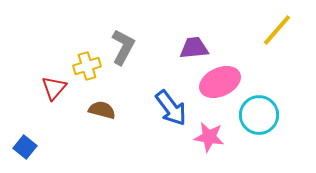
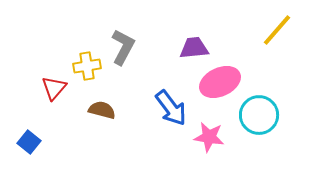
yellow cross: rotated 8 degrees clockwise
blue square: moved 4 px right, 5 px up
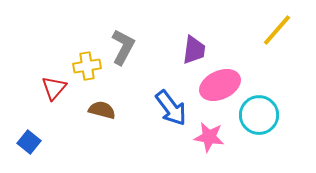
purple trapezoid: moved 2 px down; rotated 104 degrees clockwise
pink ellipse: moved 3 px down
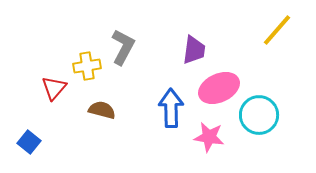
pink ellipse: moved 1 px left, 3 px down
blue arrow: rotated 144 degrees counterclockwise
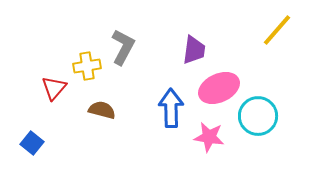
cyan circle: moved 1 px left, 1 px down
blue square: moved 3 px right, 1 px down
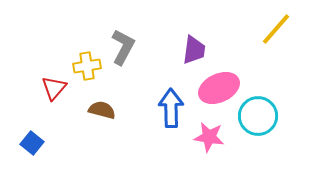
yellow line: moved 1 px left, 1 px up
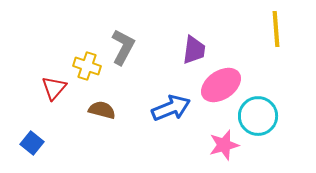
yellow line: rotated 45 degrees counterclockwise
yellow cross: rotated 28 degrees clockwise
pink ellipse: moved 2 px right, 3 px up; rotated 9 degrees counterclockwise
blue arrow: rotated 69 degrees clockwise
pink star: moved 15 px right, 8 px down; rotated 24 degrees counterclockwise
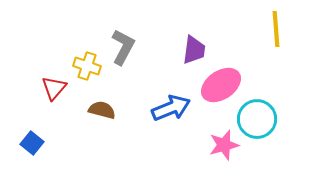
cyan circle: moved 1 px left, 3 px down
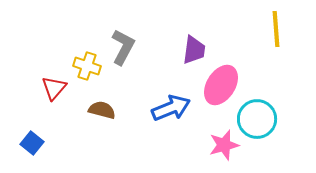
pink ellipse: rotated 24 degrees counterclockwise
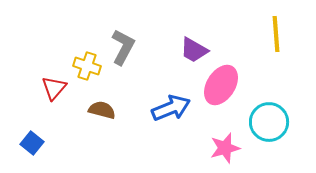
yellow line: moved 5 px down
purple trapezoid: rotated 112 degrees clockwise
cyan circle: moved 12 px right, 3 px down
pink star: moved 1 px right, 3 px down
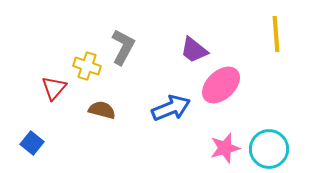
purple trapezoid: rotated 8 degrees clockwise
pink ellipse: rotated 15 degrees clockwise
cyan circle: moved 27 px down
